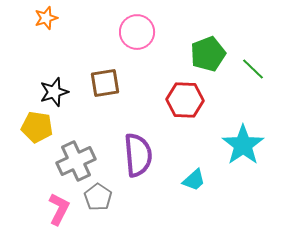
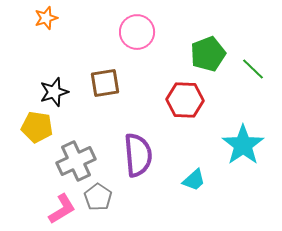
pink L-shape: moved 3 px right; rotated 32 degrees clockwise
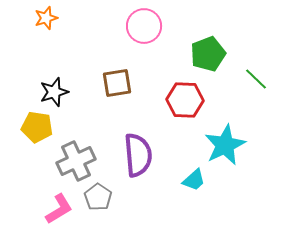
pink circle: moved 7 px right, 6 px up
green line: moved 3 px right, 10 px down
brown square: moved 12 px right
cyan star: moved 18 px left; rotated 9 degrees clockwise
pink L-shape: moved 3 px left
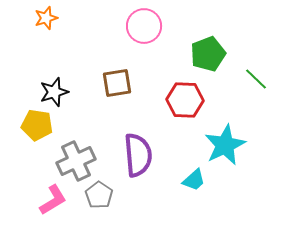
yellow pentagon: moved 2 px up
gray pentagon: moved 1 px right, 2 px up
pink L-shape: moved 6 px left, 9 px up
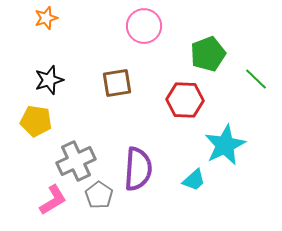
black star: moved 5 px left, 12 px up
yellow pentagon: moved 1 px left, 4 px up
purple semicircle: moved 14 px down; rotated 9 degrees clockwise
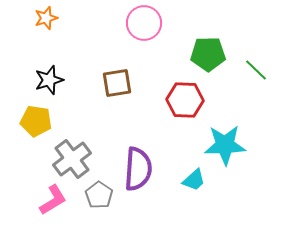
pink circle: moved 3 px up
green pentagon: rotated 20 degrees clockwise
green line: moved 9 px up
cyan star: rotated 24 degrees clockwise
gray cross: moved 4 px left, 2 px up; rotated 12 degrees counterclockwise
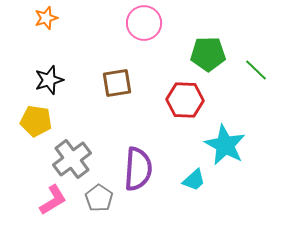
cyan star: rotated 30 degrees clockwise
gray pentagon: moved 3 px down
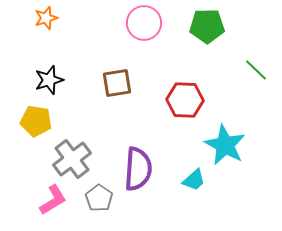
green pentagon: moved 1 px left, 28 px up
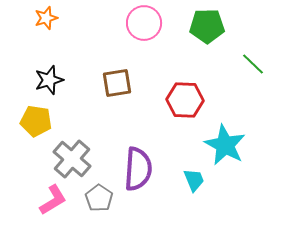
green line: moved 3 px left, 6 px up
gray cross: rotated 12 degrees counterclockwise
cyan trapezoid: rotated 70 degrees counterclockwise
